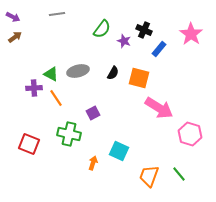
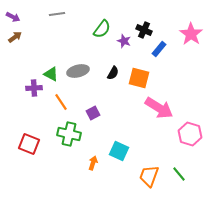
orange line: moved 5 px right, 4 px down
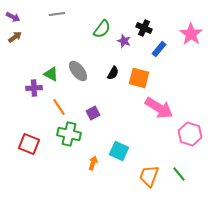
black cross: moved 2 px up
gray ellipse: rotated 65 degrees clockwise
orange line: moved 2 px left, 5 px down
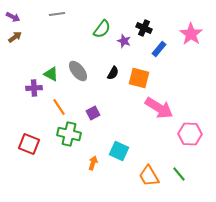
pink hexagon: rotated 15 degrees counterclockwise
orange trapezoid: rotated 50 degrees counterclockwise
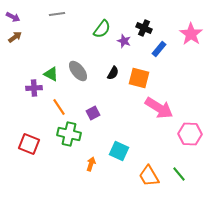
orange arrow: moved 2 px left, 1 px down
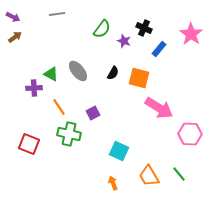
orange arrow: moved 22 px right, 19 px down; rotated 40 degrees counterclockwise
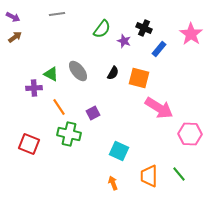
orange trapezoid: rotated 30 degrees clockwise
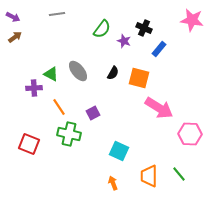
pink star: moved 1 px right, 14 px up; rotated 25 degrees counterclockwise
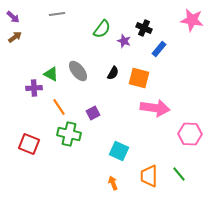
purple arrow: rotated 16 degrees clockwise
pink arrow: moved 4 px left; rotated 24 degrees counterclockwise
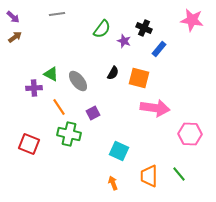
gray ellipse: moved 10 px down
